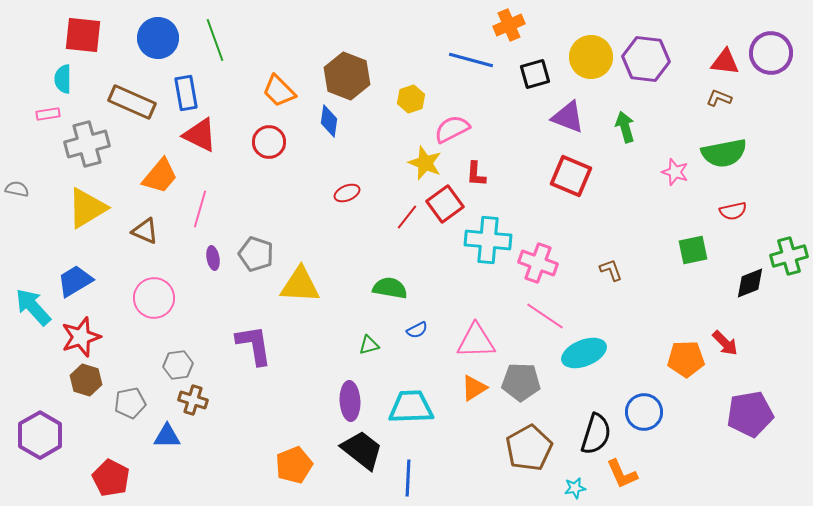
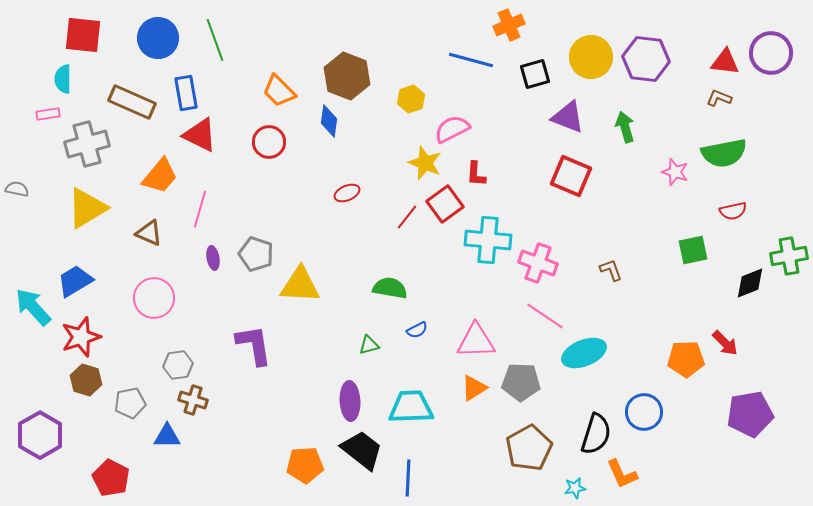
brown triangle at (145, 231): moved 4 px right, 2 px down
green cross at (789, 256): rotated 6 degrees clockwise
orange pentagon at (294, 465): moved 11 px right; rotated 18 degrees clockwise
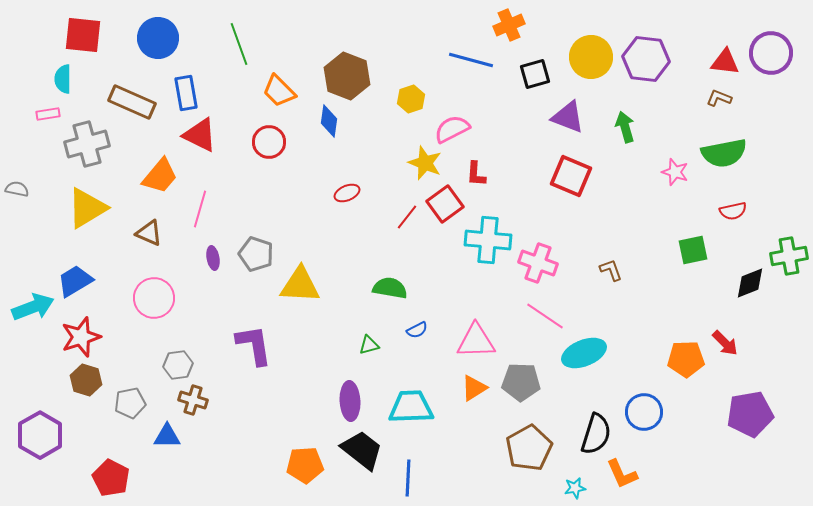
green line at (215, 40): moved 24 px right, 4 px down
cyan arrow at (33, 307): rotated 111 degrees clockwise
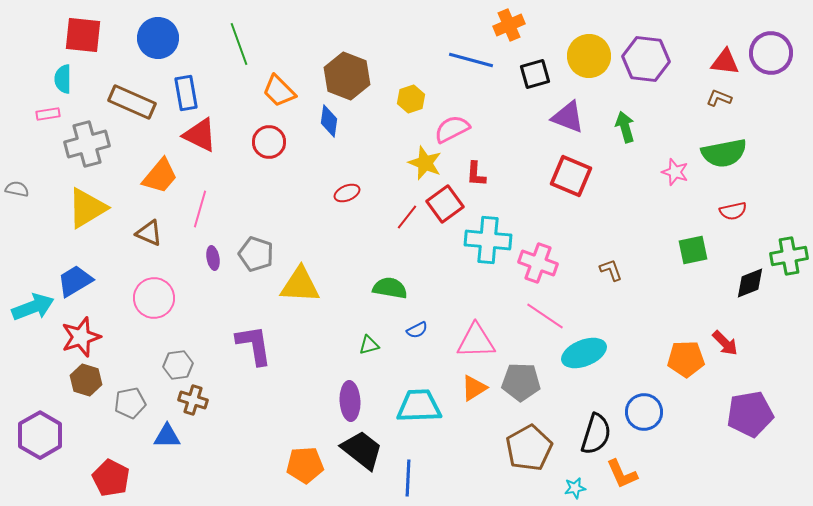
yellow circle at (591, 57): moved 2 px left, 1 px up
cyan trapezoid at (411, 407): moved 8 px right, 1 px up
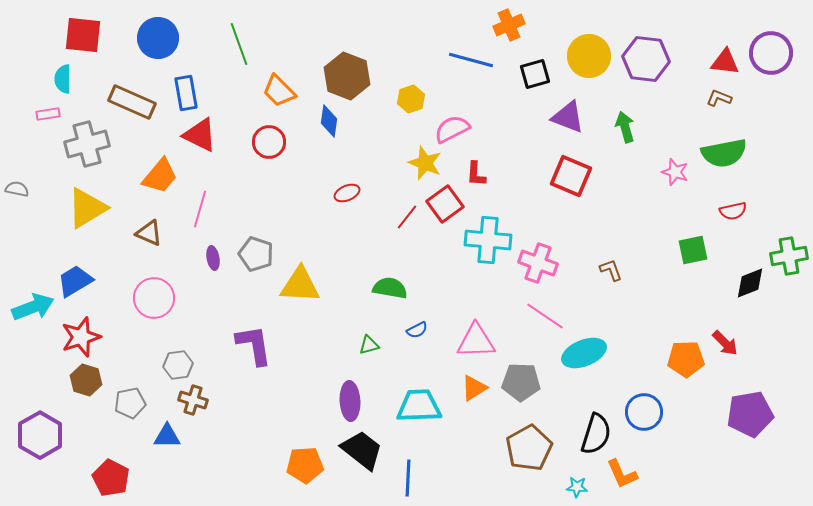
cyan star at (575, 488): moved 2 px right, 1 px up; rotated 15 degrees clockwise
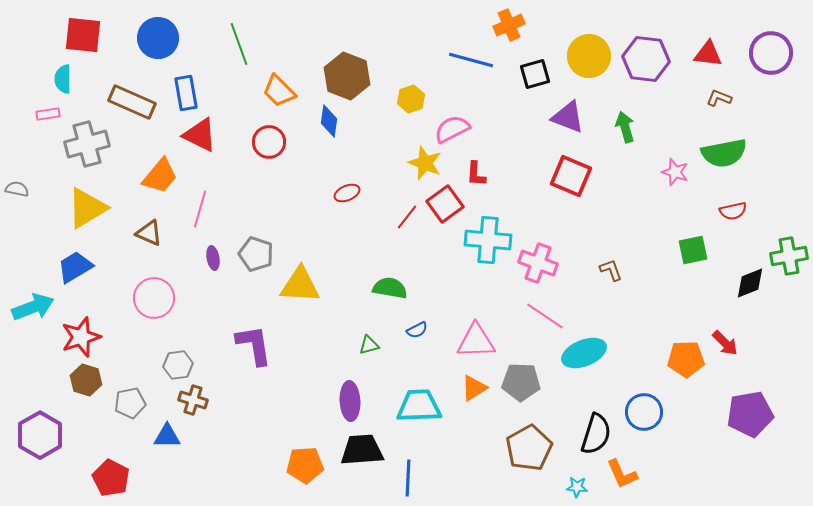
red triangle at (725, 62): moved 17 px left, 8 px up
blue trapezoid at (75, 281): moved 14 px up
black trapezoid at (362, 450): rotated 42 degrees counterclockwise
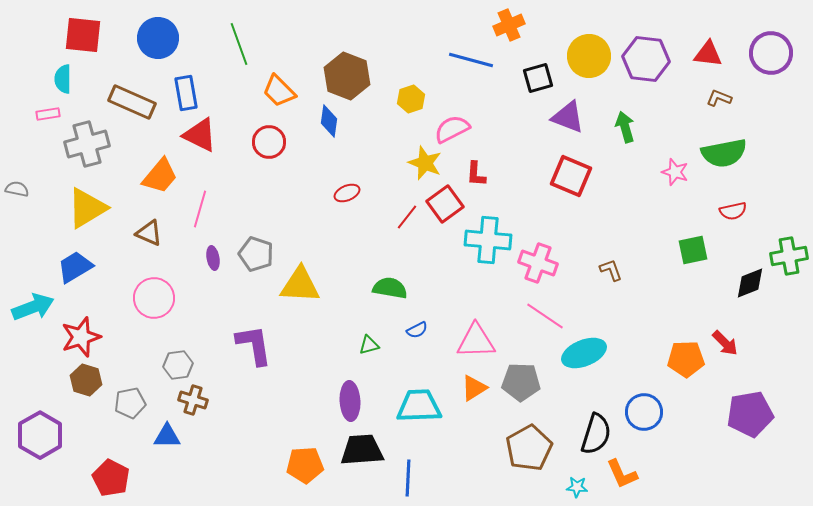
black square at (535, 74): moved 3 px right, 4 px down
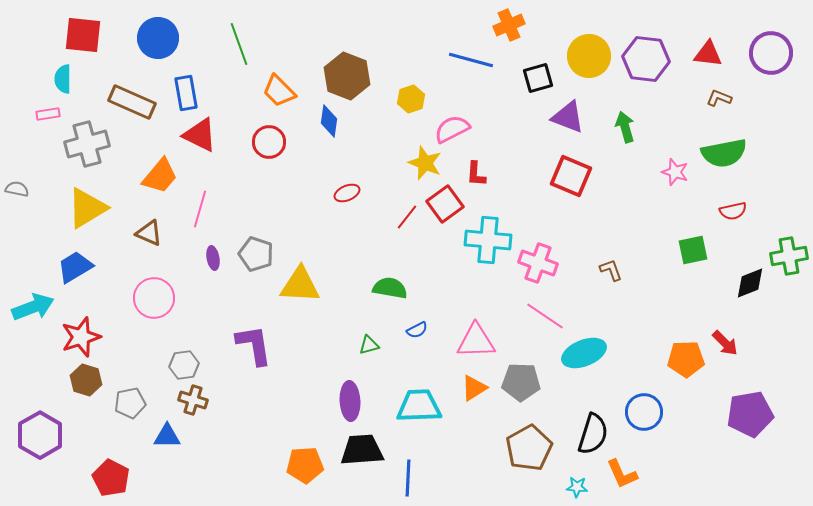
gray hexagon at (178, 365): moved 6 px right
black semicircle at (596, 434): moved 3 px left
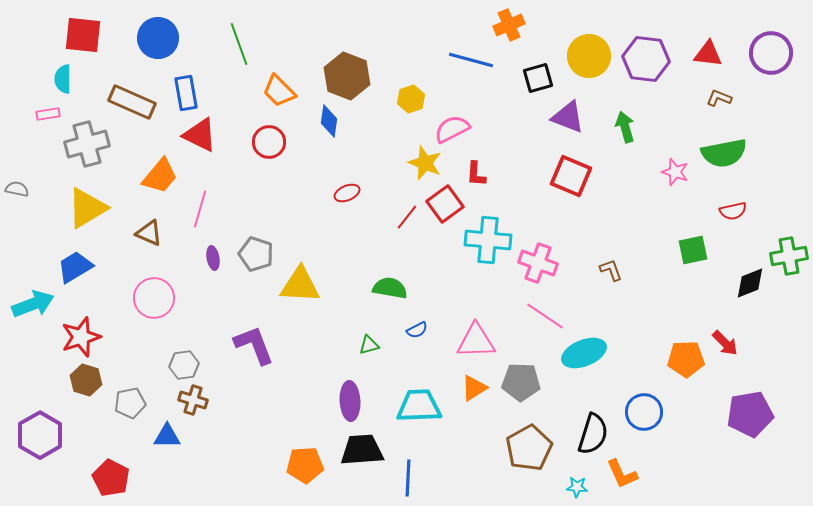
cyan arrow at (33, 307): moved 3 px up
purple L-shape at (254, 345): rotated 12 degrees counterclockwise
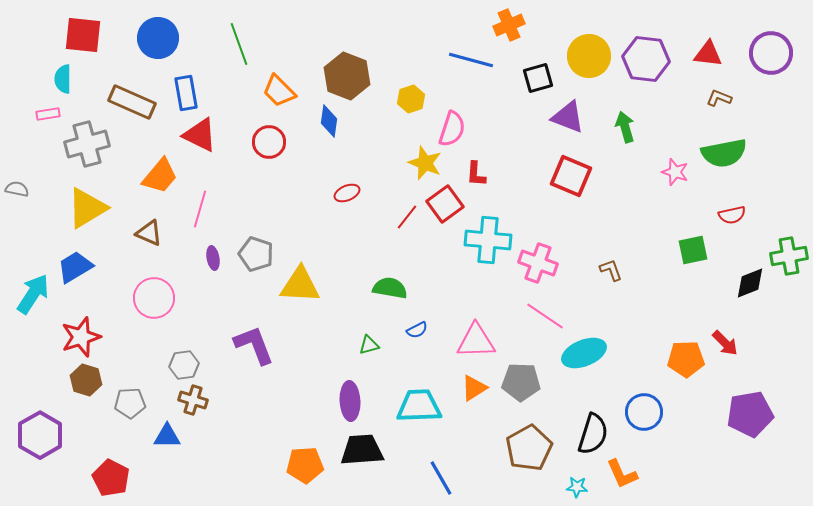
pink semicircle at (452, 129): rotated 135 degrees clockwise
red semicircle at (733, 211): moved 1 px left, 4 px down
cyan arrow at (33, 304): moved 10 px up; rotated 36 degrees counterclockwise
gray pentagon at (130, 403): rotated 8 degrees clockwise
blue line at (408, 478): moved 33 px right; rotated 33 degrees counterclockwise
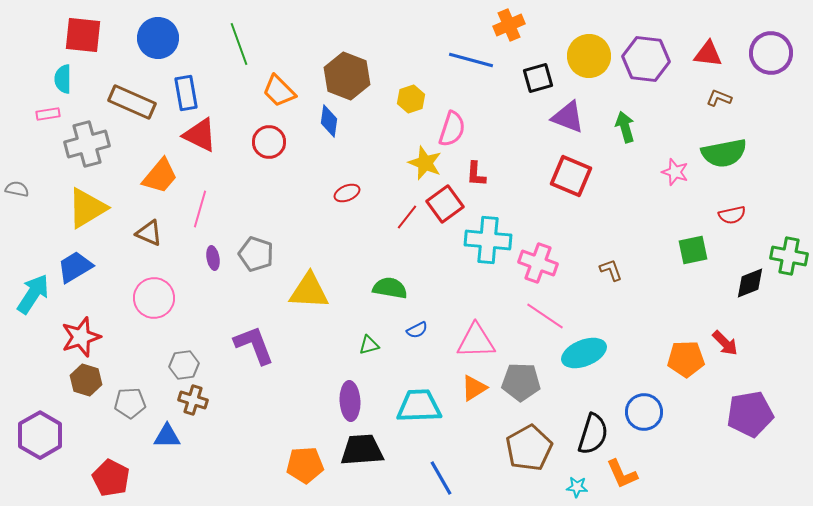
green cross at (789, 256): rotated 21 degrees clockwise
yellow triangle at (300, 285): moved 9 px right, 6 px down
